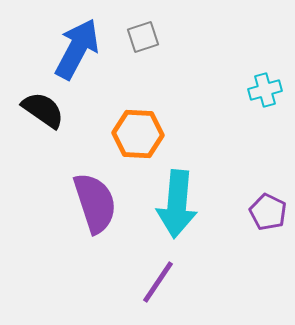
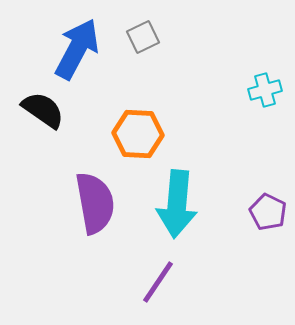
gray square: rotated 8 degrees counterclockwise
purple semicircle: rotated 8 degrees clockwise
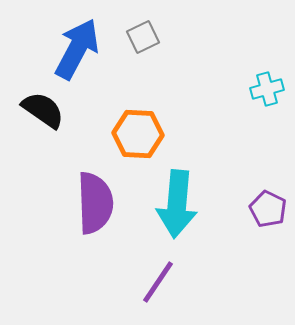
cyan cross: moved 2 px right, 1 px up
purple semicircle: rotated 8 degrees clockwise
purple pentagon: moved 3 px up
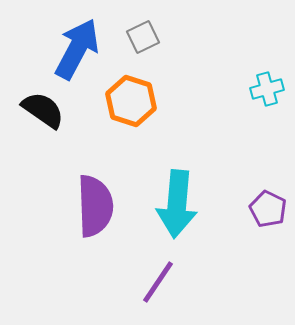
orange hexagon: moved 7 px left, 33 px up; rotated 15 degrees clockwise
purple semicircle: moved 3 px down
